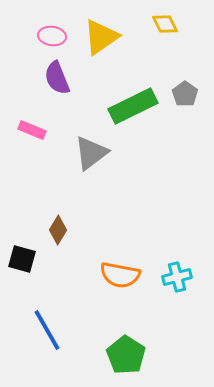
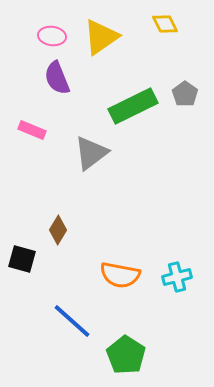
blue line: moved 25 px right, 9 px up; rotated 18 degrees counterclockwise
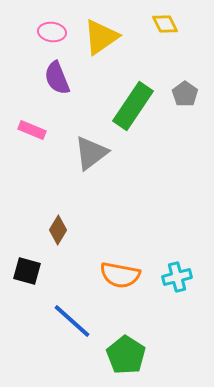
pink ellipse: moved 4 px up
green rectangle: rotated 30 degrees counterclockwise
black square: moved 5 px right, 12 px down
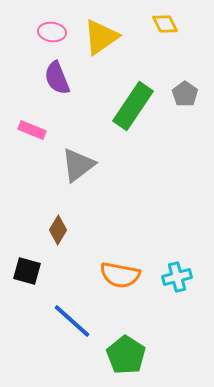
gray triangle: moved 13 px left, 12 px down
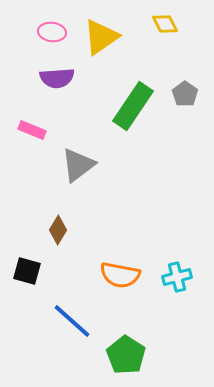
purple semicircle: rotated 72 degrees counterclockwise
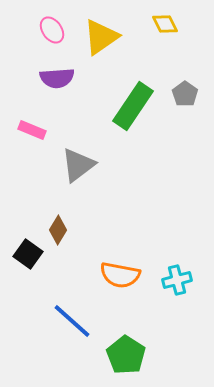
pink ellipse: moved 2 px up; rotated 48 degrees clockwise
black square: moved 1 px right, 17 px up; rotated 20 degrees clockwise
cyan cross: moved 3 px down
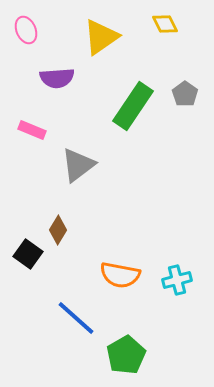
pink ellipse: moved 26 px left; rotated 12 degrees clockwise
blue line: moved 4 px right, 3 px up
green pentagon: rotated 9 degrees clockwise
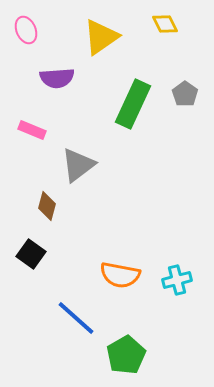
green rectangle: moved 2 px up; rotated 9 degrees counterclockwise
brown diamond: moved 11 px left, 24 px up; rotated 16 degrees counterclockwise
black square: moved 3 px right
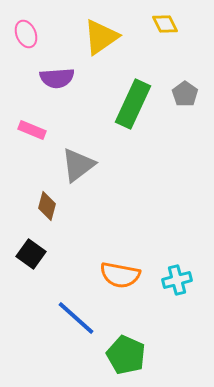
pink ellipse: moved 4 px down
green pentagon: rotated 18 degrees counterclockwise
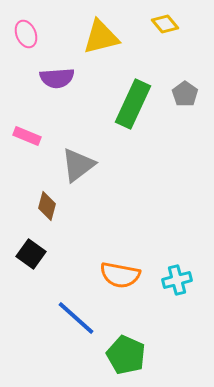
yellow diamond: rotated 12 degrees counterclockwise
yellow triangle: rotated 21 degrees clockwise
pink rectangle: moved 5 px left, 6 px down
